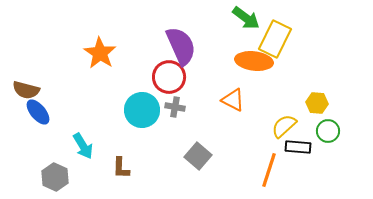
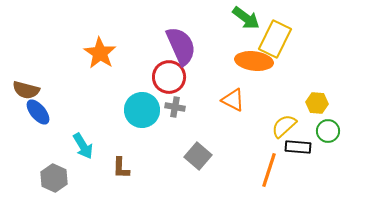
gray hexagon: moved 1 px left, 1 px down
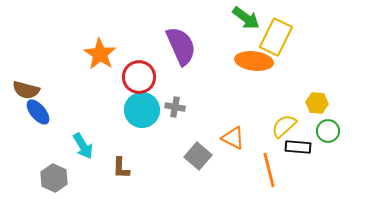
yellow rectangle: moved 1 px right, 2 px up
orange star: moved 1 px down
red circle: moved 30 px left
orange triangle: moved 38 px down
orange line: rotated 32 degrees counterclockwise
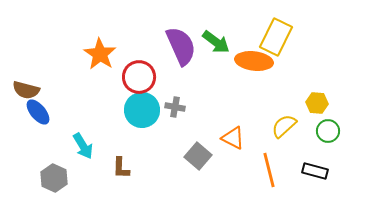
green arrow: moved 30 px left, 24 px down
black rectangle: moved 17 px right, 24 px down; rotated 10 degrees clockwise
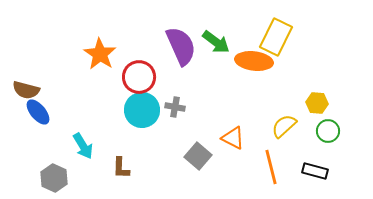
orange line: moved 2 px right, 3 px up
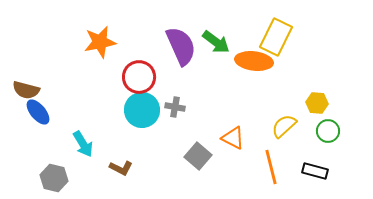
orange star: moved 12 px up; rotated 28 degrees clockwise
cyan arrow: moved 2 px up
brown L-shape: rotated 65 degrees counterclockwise
gray hexagon: rotated 12 degrees counterclockwise
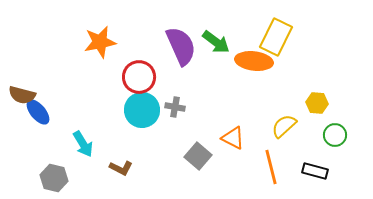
brown semicircle: moved 4 px left, 5 px down
green circle: moved 7 px right, 4 px down
